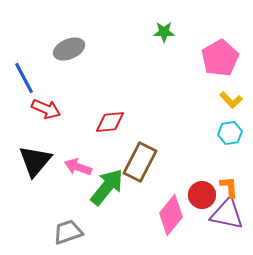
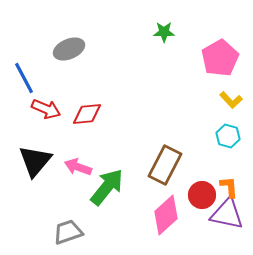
red diamond: moved 23 px left, 8 px up
cyan hexagon: moved 2 px left, 3 px down; rotated 25 degrees clockwise
brown rectangle: moved 25 px right, 3 px down
pink diamond: moved 5 px left; rotated 9 degrees clockwise
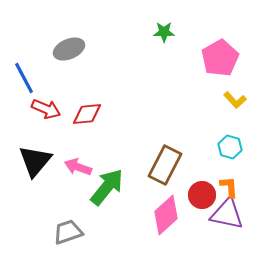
yellow L-shape: moved 4 px right
cyan hexagon: moved 2 px right, 11 px down
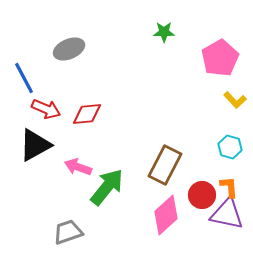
black triangle: moved 16 px up; rotated 21 degrees clockwise
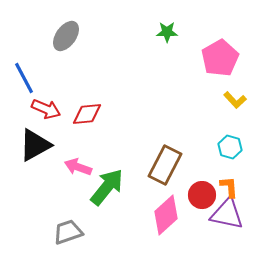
green star: moved 3 px right
gray ellipse: moved 3 px left, 13 px up; rotated 32 degrees counterclockwise
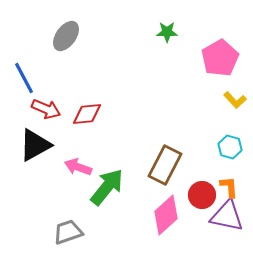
purple triangle: moved 2 px down
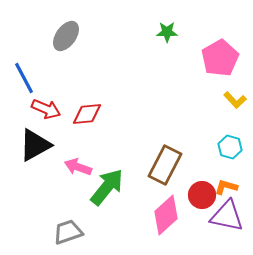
orange L-shape: moved 3 px left; rotated 70 degrees counterclockwise
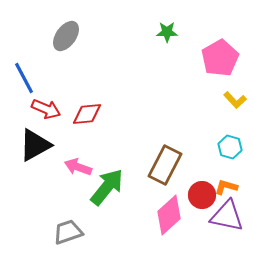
pink diamond: moved 3 px right
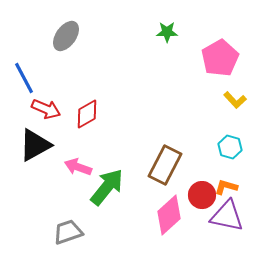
red diamond: rotated 24 degrees counterclockwise
